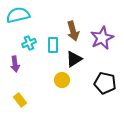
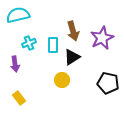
black triangle: moved 2 px left, 2 px up
black pentagon: moved 3 px right
yellow rectangle: moved 1 px left, 2 px up
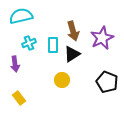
cyan semicircle: moved 3 px right, 1 px down
black triangle: moved 3 px up
black pentagon: moved 1 px left, 1 px up; rotated 10 degrees clockwise
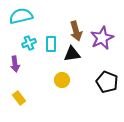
brown arrow: moved 3 px right
cyan rectangle: moved 2 px left, 1 px up
black triangle: rotated 24 degrees clockwise
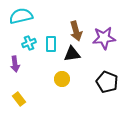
purple star: moved 2 px right; rotated 20 degrees clockwise
yellow circle: moved 1 px up
yellow rectangle: moved 1 px down
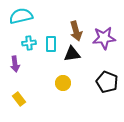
cyan cross: rotated 16 degrees clockwise
yellow circle: moved 1 px right, 4 px down
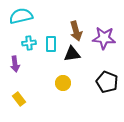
purple star: rotated 10 degrees clockwise
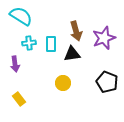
cyan semicircle: rotated 45 degrees clockwise
purple star: rotated 25 degrees counterclockwise
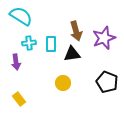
purple arrow: moved 1 px right, 2 px up
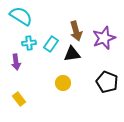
cyan rectangle: rotated 35 degrees clockwise
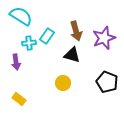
cyan rectangle: moved 4 px left, 8 px up
black triangle: moved 1 px down; rotated 24 degrees clockwise
yellow rectangle: rotated 16 degrees counterclockwise
